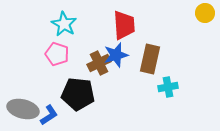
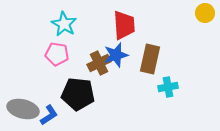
pink pentagon: rotated 10 degrees counterclockwise
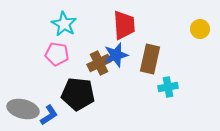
yellow circle: moved 5 px left, 16 px down
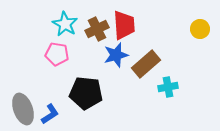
cyan star: moved 1 px right
brown rectangle: moved 4 px left, 5 px down; rotated 36 degrees clockwise
brown cross: moved 2 px left, 34 px up
black pentagon: moved 8 px right, 1 px up
gray ellipse: rotated 56 degrees clockwise
blue L-shape: moved 1 px right, 1 px up
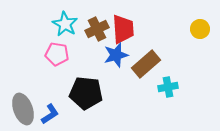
red trapezoid: moved 1 px left, 4 px down
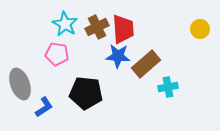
brown cross: moved 2 px up
blue star: moved 2 px right, 1 px down; rotated 20 degrees clockwise
gray ellipse: moved 3 px left, 25 px up
blue L-shape: moved 6 px left, 7 px up
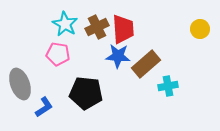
pink pentagon: moved 1 px right
cyan cross: moved 1 px up
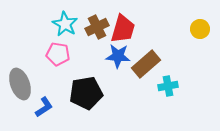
red trapezoid: rotated 20 degrees clockwise
black pentagon: rotated 16 degrees counterclockwise
